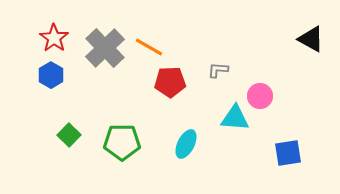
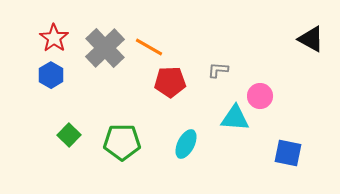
blue square: rotated 20 degrees clockwise
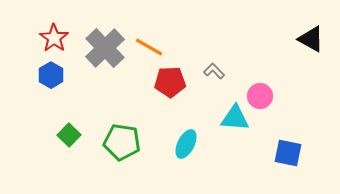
gray L-shape: moved 4 px left, 1 px down; rotated 40 degrees clockwise
green pentagon: rotated 9 degrees clockwise
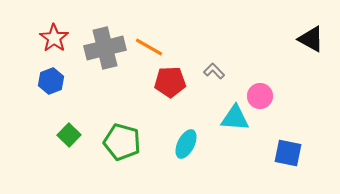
gray cross: rotated 30 degrees clockwise
blue hexagon: moved 6 px down; rotated 10 degrees clockwise
green pentagon: rotated 6 degrees clockwise
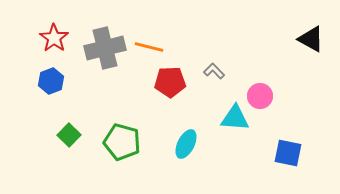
orange line: rotated 16 degrees counterclockwise
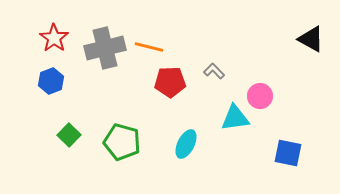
cyan triangle: rotated 12 degrees counterclockwise
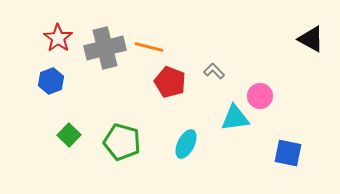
red star: moved 4 px right
red pentagon: rotated 24 degrees clockwise
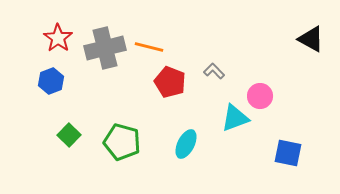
cyan triangle: rotated 12 degrees counterclockwise
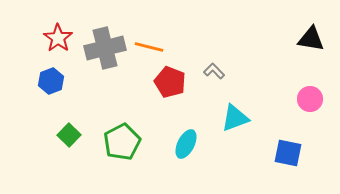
black triangle: rotated 20 degrees counterclockwise
pink circle: moved 50 px right, 3 px down
green pentagon: rotated 30 degrees clockwise
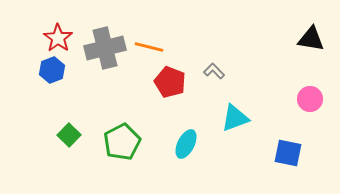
blue hexagon: moved 1 px right, 11 px up
